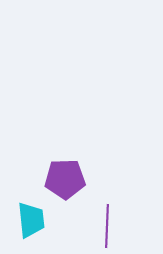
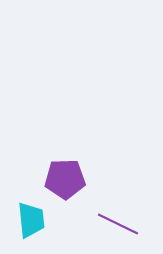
purple line: moved 11 px right, 2 px up; rotated 66 degrees counterclockwise
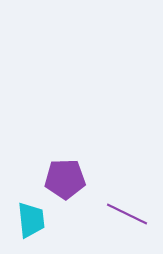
purple line: moved 9 px right, 10 px up
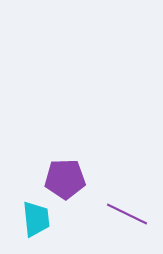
cyan trapezoid: moved 5 px right, 1 px up
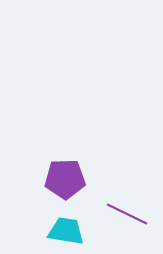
cyan trapezoid: moved 30 px right, 12 px down; rotated 75 degrees counterclockwise
